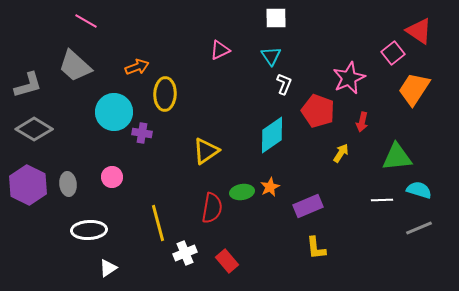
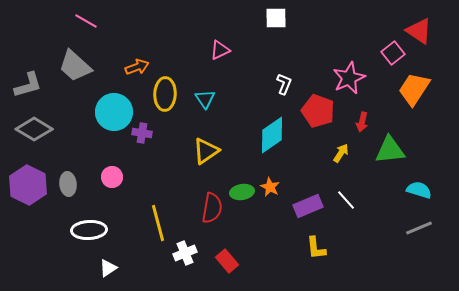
cyan triangle: moved 66 px left, 43 px down
green triangle: moved 7 px left, 7 px up
orange star: rotated 18 degrees counterclockwise
white line: moved 36 px left; rotated 50 degrees clockwise
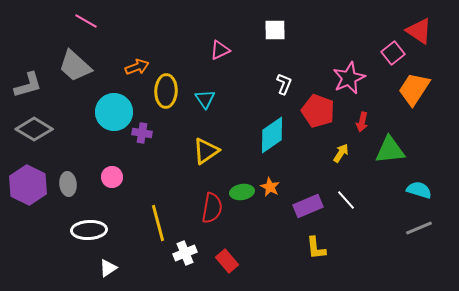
white square: moved 1 px left, 12 px down
yellow ellipse: moved 1 px right, 3 px up
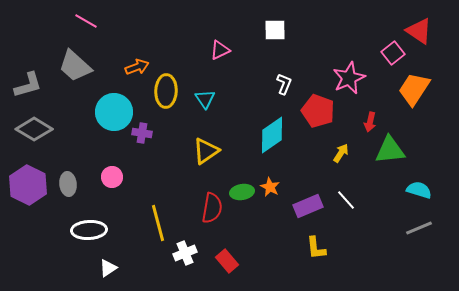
red arrow: moved 8 px right
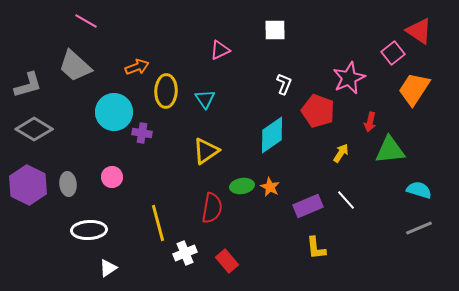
green ellipse: moved 6 px up
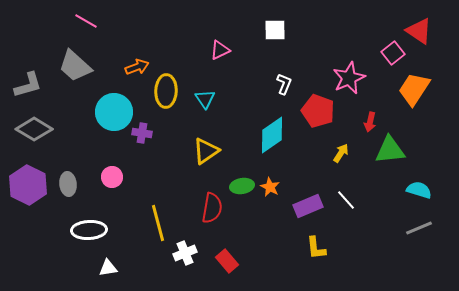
white triangle: rotated 24 degrees clockwise
